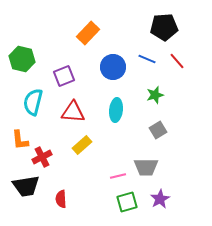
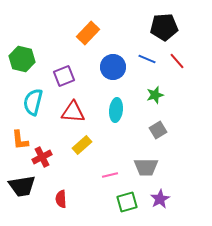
pink line: moved 8 px left, 1 px up
black trapezoid: moved 4 px left
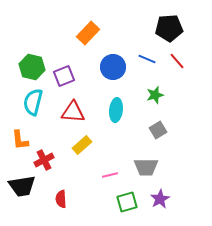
black pentagon: moved 5 px right, 1 px down
green hexagon: moved 10 px right, 8 px down
red cross: moved 2 px right, 3 px down
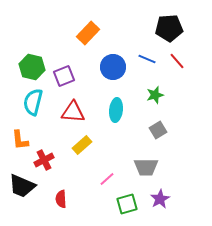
pink line: moved 3 px left, 4 px down; rotated 28 degrees counterclockwise
black trapezoid: rotated 32 degrees clockwise
green square: moved 2 px down
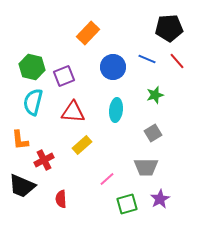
gray square: moved 5 px left, 3 px down
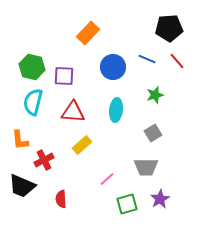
purple square: rotated 25 degrees clockwise
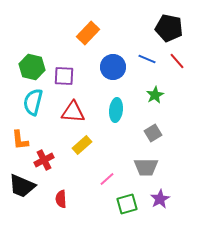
black pentagon: rotated 16 degrees clockwise
green star: rotated 12 degrees counterclockwise
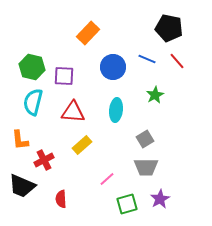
gray square: moved 8 px left, 6 px down
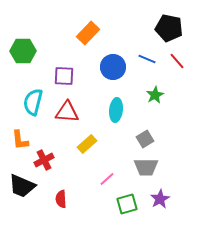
green hexagon: moved 9 px left, 16 px up; rotated 15 degrees counterclockwise
red triangle: moved 6 px left
yellow rectangle: moved 5 px right, 1 px up
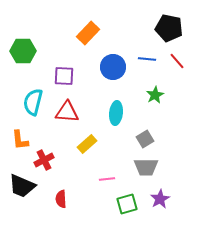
blue line: rotated 18 degrees counterclockwise
cyan ellipse: moved 3 px down
pink line: rotated 35 degrees clockwise
